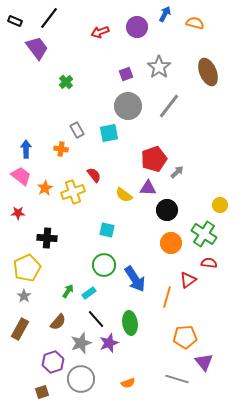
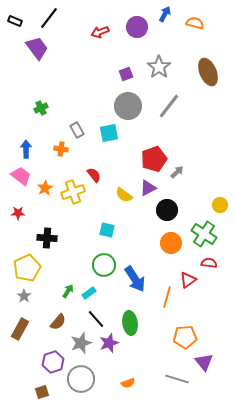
green cross at (66, 82): moved 25 px left, 26 px down; rotated 16 degrees clockwise
purple triangle at (148, 188): rotated 30 degrees counterclockwise
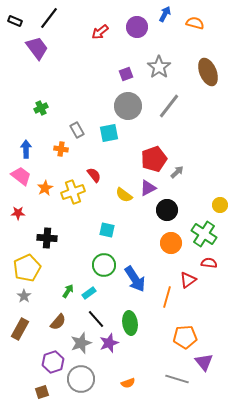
red arrow at (100, 32): rotated 18 degrees counterclockwise
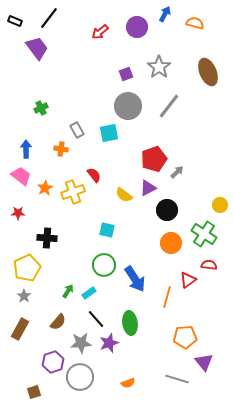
red semicircle at (209, 263): moved 2 px down
gray star at (81, 343): rotated 15 degrees clockwise
gray circle at (81, 379): moved 1 px left, 2 px up
brown square at (42, 392): moved 8 px left
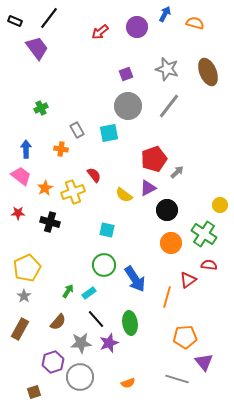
gray star at (159, 67): moved 8 px right, 2 px down; rotated 20 degrees counterclockwise
black cross at (47, 238): moved 3 px right, 16 px up; rotated 12 degrees clockwise
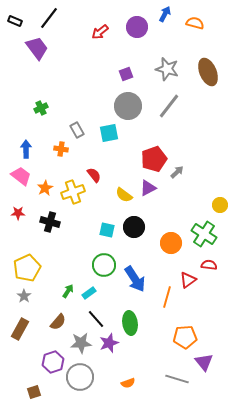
black circle at (167, 210): moved 33 px left, 17 px down
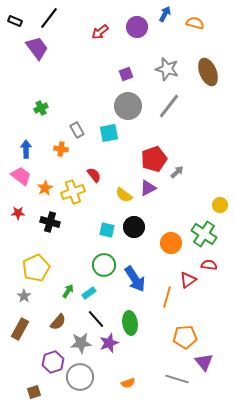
yellow pentagon at (27, 268): moved 9 px right
